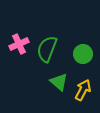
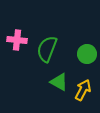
pink cross: moved 2 px left, 4 px up; rotated 30 degrees clockwise
green circle: moved 4 px right
green triangle: rotated 12 degrees counterclockwise
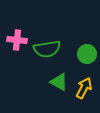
green semicircle: rotated 120 degrees counterclockwise
yellow arrow: moved 1 px right, 2 px up
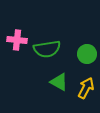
yellow arrow: moved 2 px right
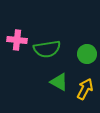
yellow arrow: moved 1 px left, 1 px down
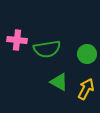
yellow arrow: moved 1 px right
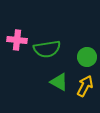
green circle: moved 3 px down
yellow arrow: moved 1 px left, 3 px up
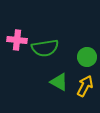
green semicircle: moved 2 px left, 1 px up
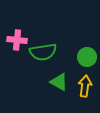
green semicircle: moved 2 px left, 4 px down
yellow arrow: rotated 20 degrees counterclockwise
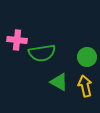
green semicircle: moved 1 px left, 1 px down
yellow arrow: rotated 20 degrees counterclockwise
